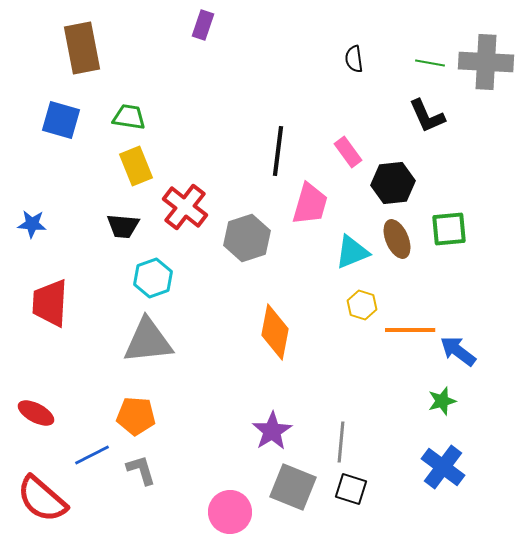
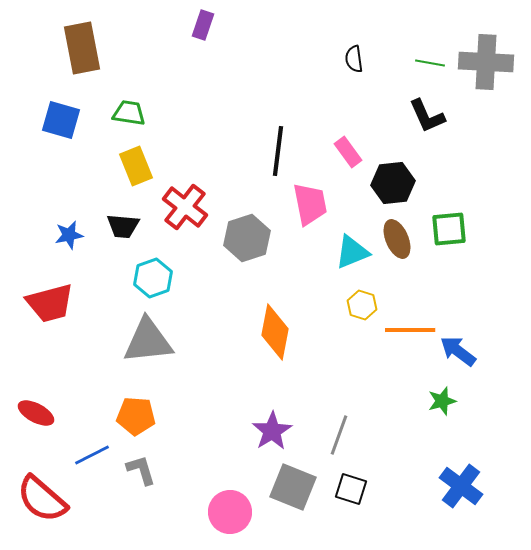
green trapezoid: moved 4 px up
pink trapezoid: rotated 27 degrees counterclockwise
blue star: moved 37 px right, 11 px down; rotated 16 degrees counterclockwise
red trapezoid: rotated 108 degrees counterclockwise
gray line: moved 2 px left, 7 px up; rotated 15 degrees clockwise
blue cross: moved 18 px right, 19 px down
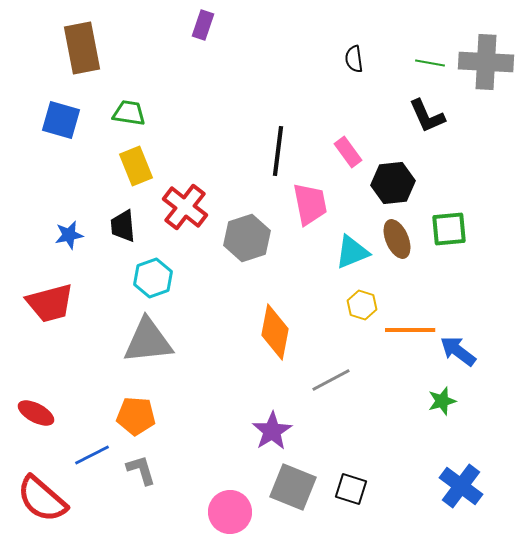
black trapezoid: rotated 80 degrees clockwise
gray line: moved 8 px left, 55 px up; rotated 42 degrees clockwise
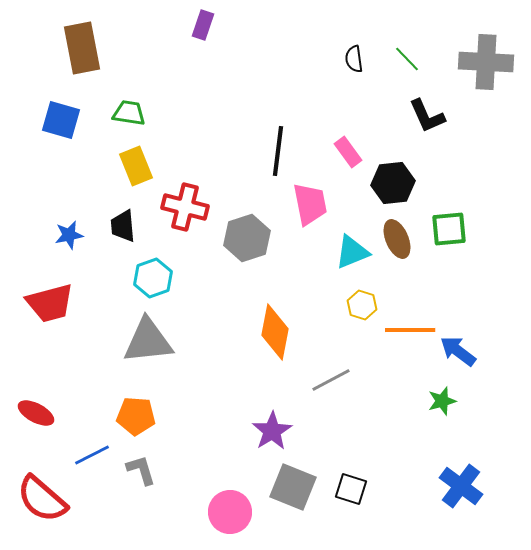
green line: moved 23 px left, 4 px up; rotated 36 degrees clockwise
red cross: rotated 24 degrees counterclockwise
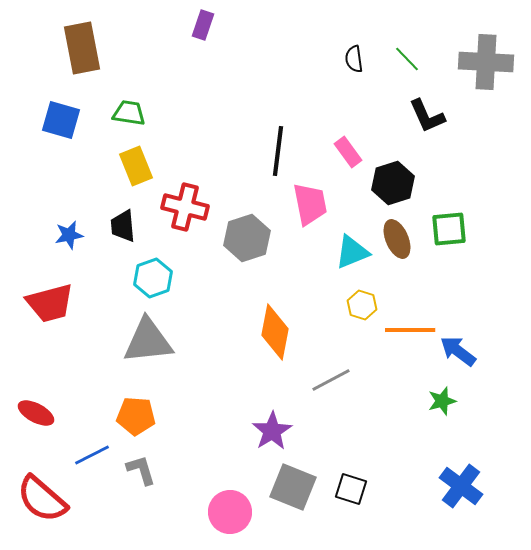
black hexagon: rotated 12 degrees counterclockwise
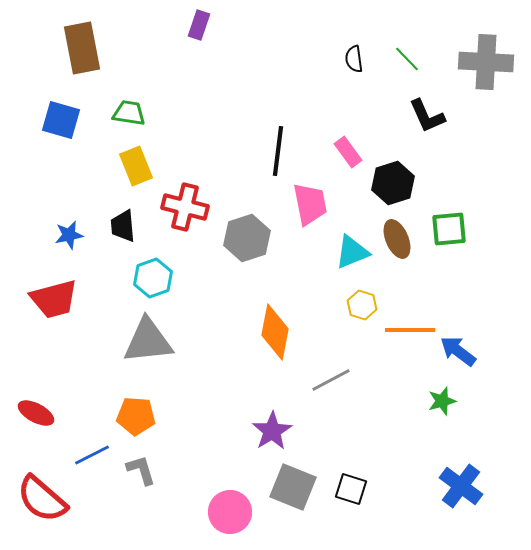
purple rectangle: moved 4 px left
red trapezoid: moved 4 px right, 4 px up
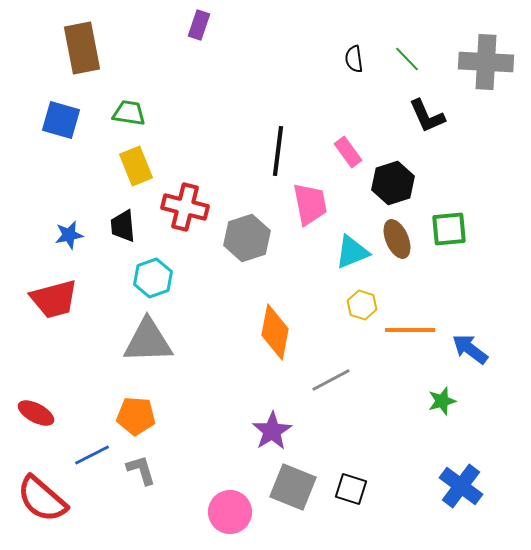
gray triangle: rotated 4 degrees clockwise
blue arrow: moved 12 px right, 2 px up
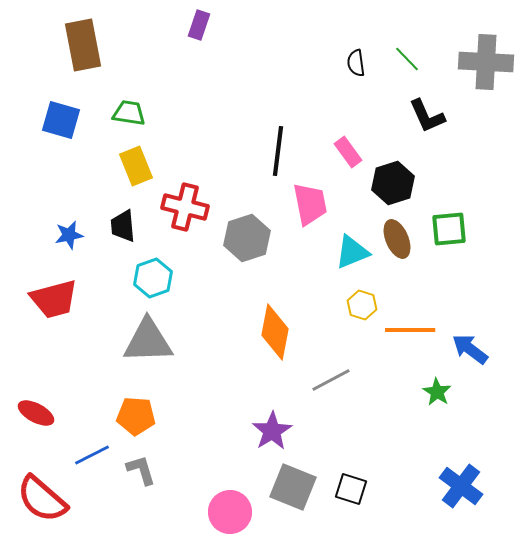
brown rectangle: moved 1 px right, 3 px up
black semicircle: moved 2 px right, 4 px down
green star: moved 5 px left, 9 px up; rotated 24 degrees counterclockwise
